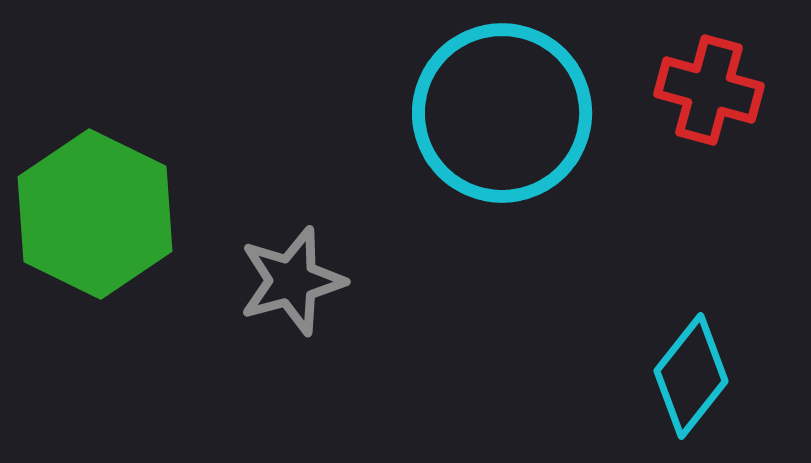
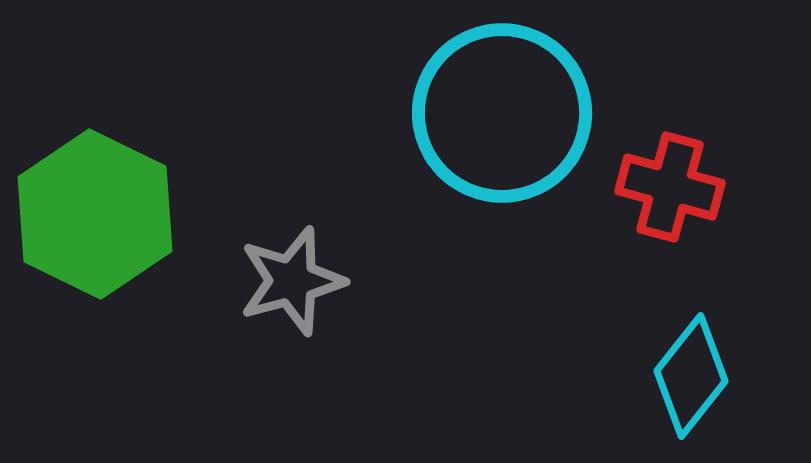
red cross: moved 39 px left, 97 px down
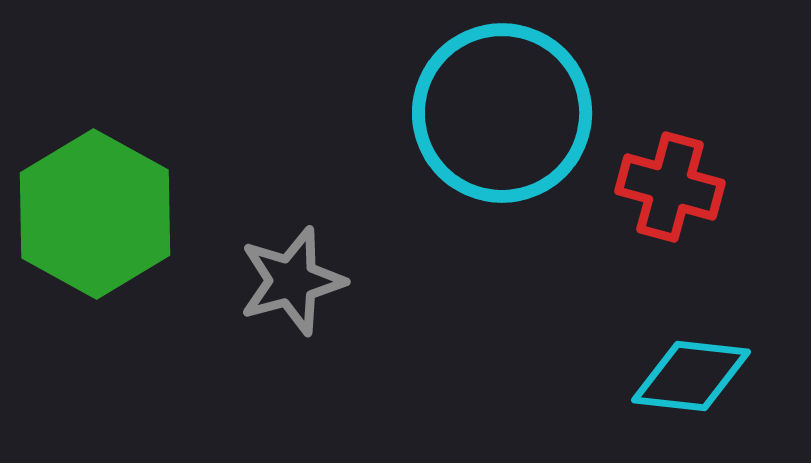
green hexagon: rotated 3 degrees clockwise
cyan diamond: rotated 58 degrees clockwise
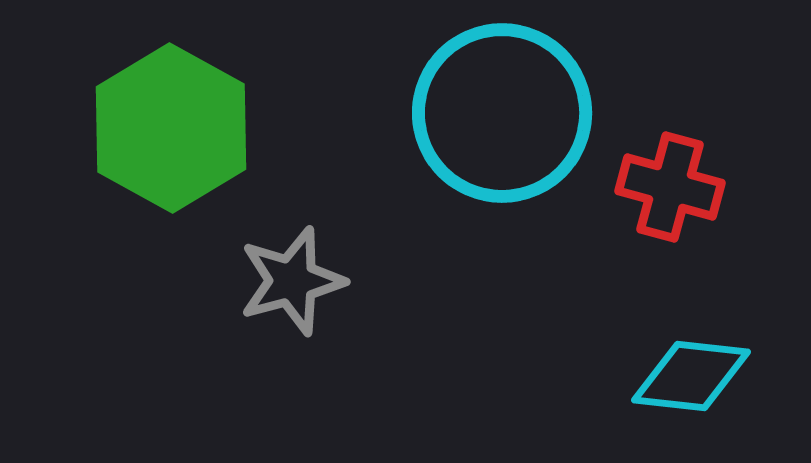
green hexagon: moved 76 px right, 86 px up
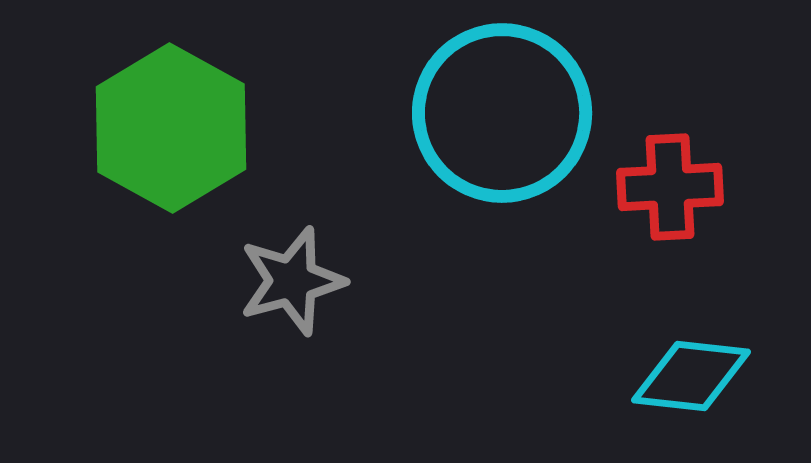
red cross: rotated 18 degrees counterclockwise
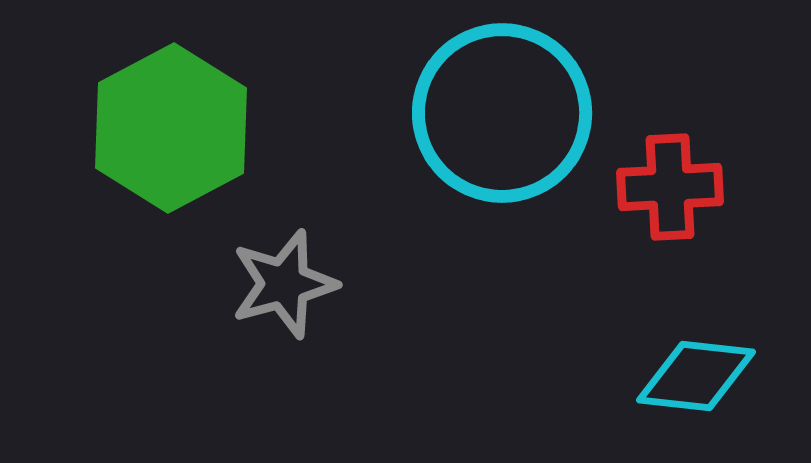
green hexagon: rotated 3 degrees clockwise
gray star: moved 8 px left, 3 px down
cyan diamond: moved 5 px right
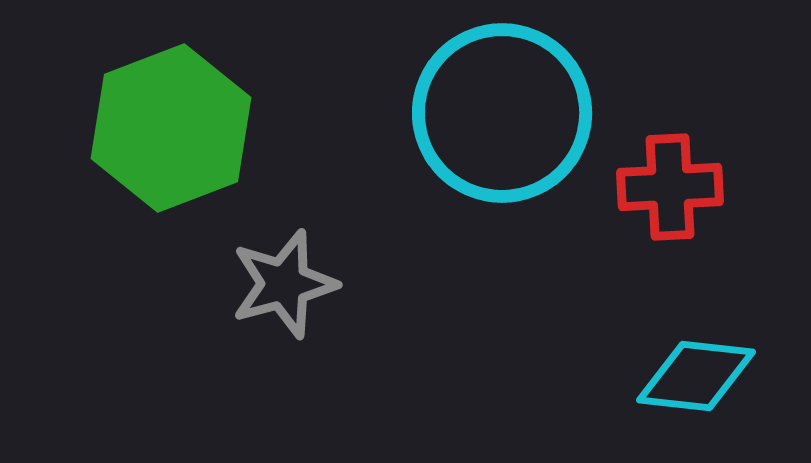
green hexagon: rotated 7 degrees clockwise
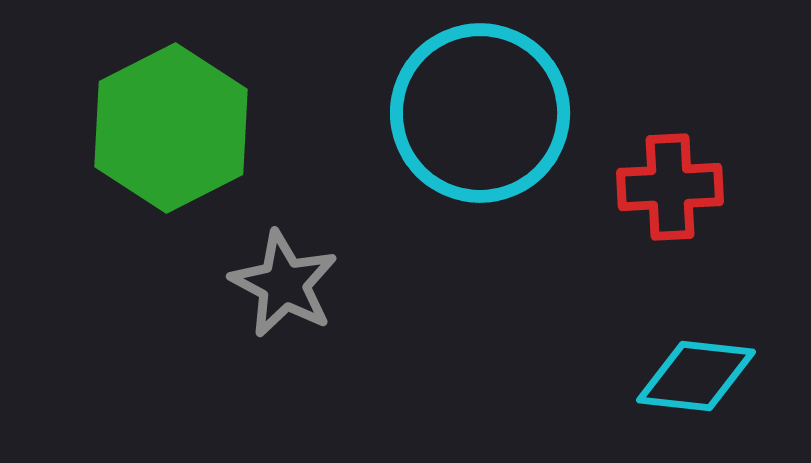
cyan circle: moved 22 px left
green hexagon: rotated 6 degrees counterclockwise
gray star: rotated 29 degrees counterclockwise
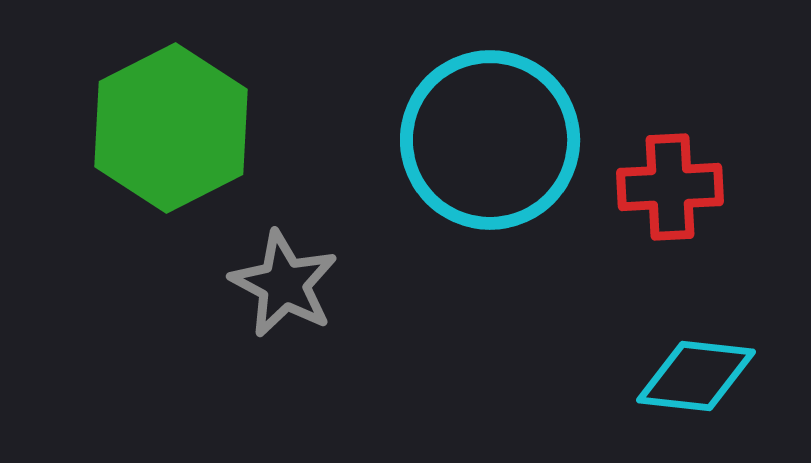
cyan circle: moved 10 px right, 27 px down
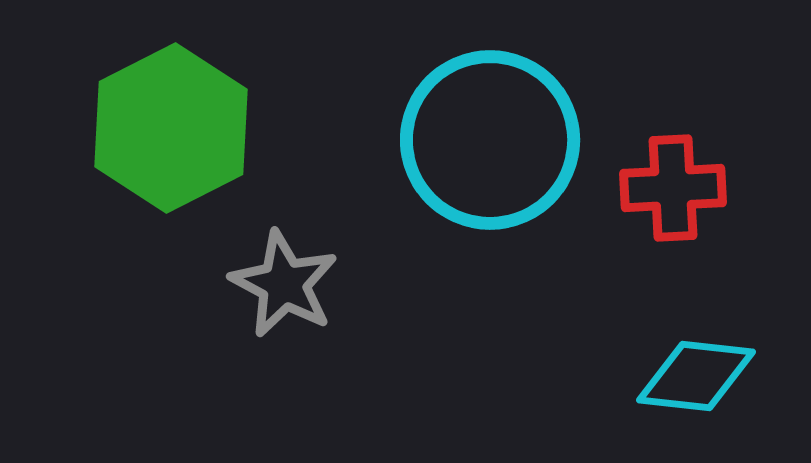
red cross: moved 3 px right, 1 px down
